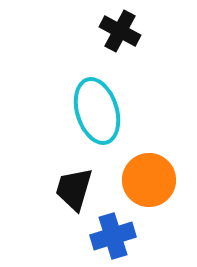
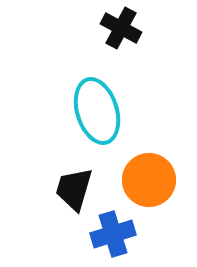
black cross: moved 1 px right, 3 px up
blue cross: moved 2 px up
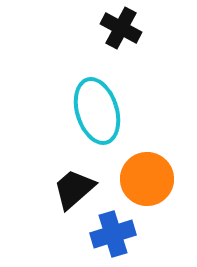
orange circle: moved 2 px left, 1 px up
black trapezoid: rotated 33 degrees clockwise
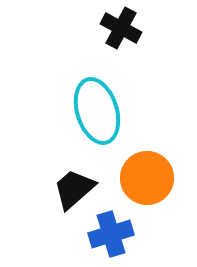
orange circle: moved 1 px up
blue cross: moved 2 px left
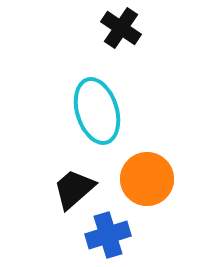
black cross: rotated 6 degrees clockwise
orange circle: moved 1 px down
blue cross: moved 3 px left, 1 px down
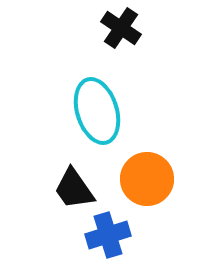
black trapezoid: rotated 84 degrees counterclockwise
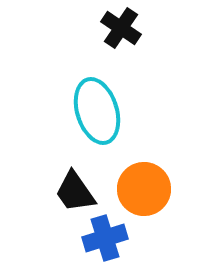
orange circle: moved 3 px left, 10 px down
black trapezoid: moved 1 px right, 3 px down
blue cross: moved 3 px left, 3 px down
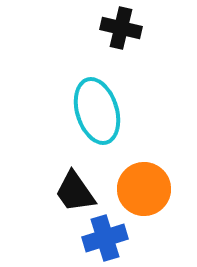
black cross: rotated 21 degrees counterclockwise
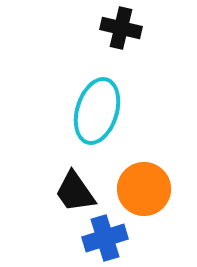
cyan ellipse: rotated 34 degrees clockwise
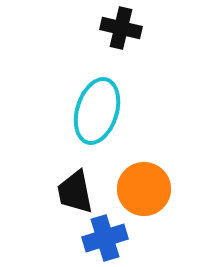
black trapezoid: rotated 24 degrees clockwise
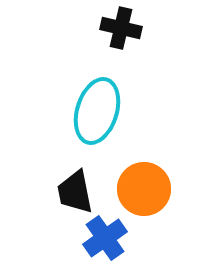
blue cross: rotated 18 degrees counterclockwise
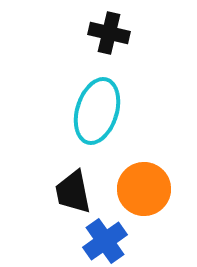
black cross: moved 12 px left, 5 px down
black trapezoid: moved 2 px left
blue cross: moved 3 px down
